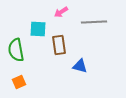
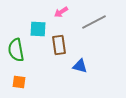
gray line: rotated 25 degrees counterclockwise
orange square: rotated 32 degrees clockwise
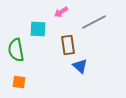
brown rectangle: moved 9 px right
blue triangle: rotated 28 degrees clockwise
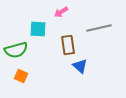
gray line: moved 5 px right, 6 px down; rotated 15 degrees clockwise
green semicircle: rotated 95 degrees counterclockwise
orange square: moved 2 px right, 6 px up; rotated 16 degrees clockwise
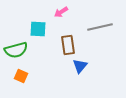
gray line: moved 1 px right, 1 px up
blue triangle: rotated 28 degrees clockwise
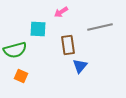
green semicircle: moved 1 px left
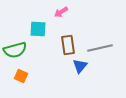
gray line: moved 21 px down
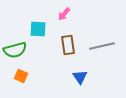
pink arrow: moved 3 px right, 2 px down; rotated 16 degrees counterclockwise
gray line: moved 2 px right, 2 px up
blue triangle: moved 11 px down; rotated 14 degrees counterclockwise
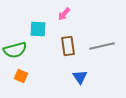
brown rectangle: moved 1 px down
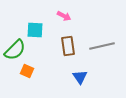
pink arrow: moved 2 px down; rotated 104 degrees counterclockwise
cyan square: moved 3 px left, 1 px down
green semicircle: rotated 30 degrees counterclockwise
orange square: moved 6 px right, 5 px up
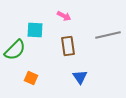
gray line: moved 6 px right, 11 px up
orange square: moved 4 px right, 7 px down
